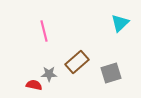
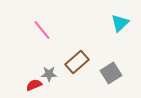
pink line: moved 2 px left, 1 px up; rotated 25 degrees counterclockwise
gray square: rotated 15 degrees counterclockwise
red semicircle: rotated 35 degrees counterclockwise
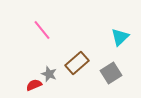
cyan triangle: moved 14 px down
brown rectangle: moved 1 px down
gray star: rotated 21 degrees clockwise
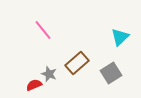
pink line: moved 1 px right
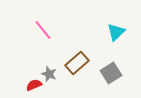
cyan triangle: moved 4 px left, 5 px up
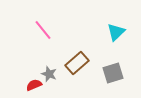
gray square: moved 2 px right; rotated 15 degrees clockwise
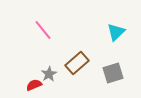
gray star: rotated 21 degrees clockwise
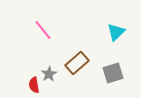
red semicircle: rotated 77 degrees counterclockwise
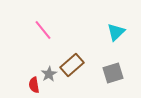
brown rectangle: moved 5 px left, 2 px down
